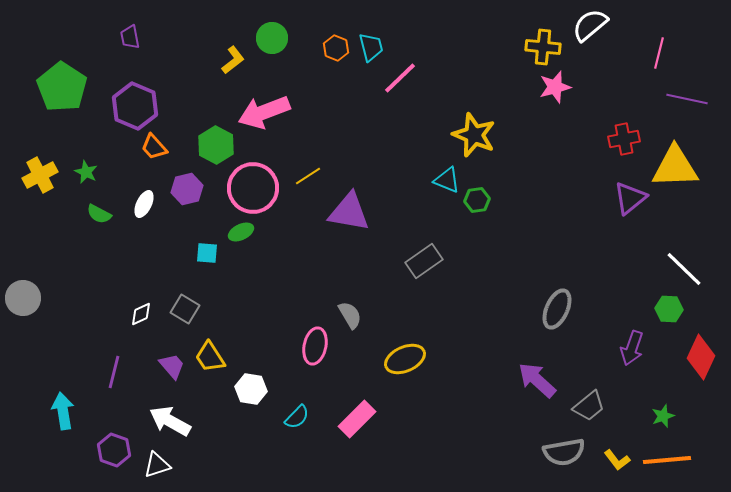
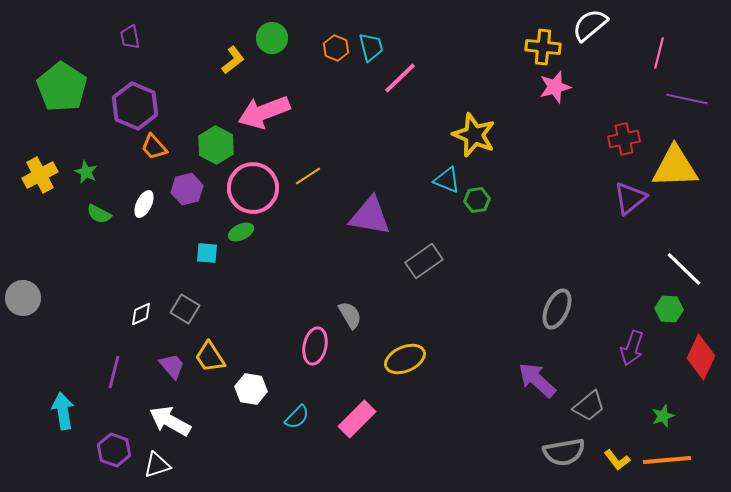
purple triangle at (349, 212): moved 21 px right, 4 px down
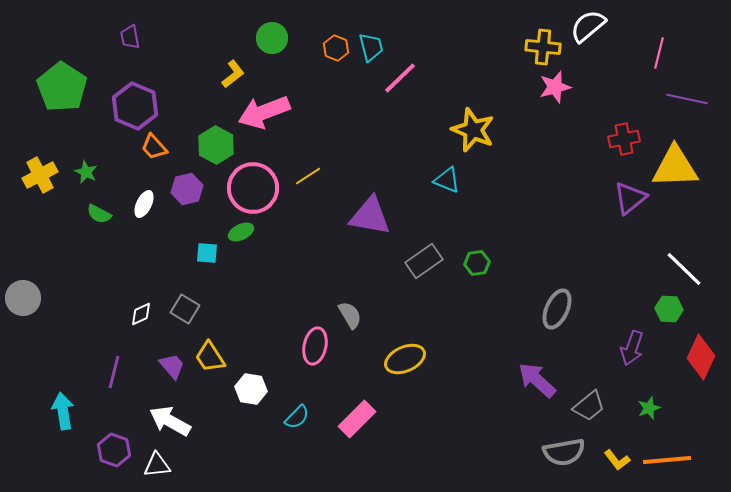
white semicircle at (590, 25): moved 2 px left, 1 px down
yellow L-shape at (233, 60): moved 14 px down
yellow star at (474, 135): moved 1 px left, 5 px up
green hexagon at (477, 200): moved 63 px down
green star at (663, 416): moved 14 px left, 8 px up
white triangle at (157, 465): rotated 12 degrees clockwise
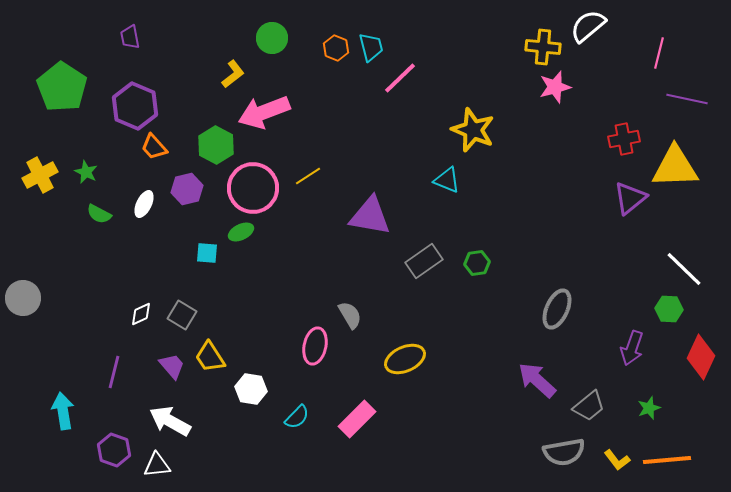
gray square at (185, 309): moved 3 px left, 6 px down
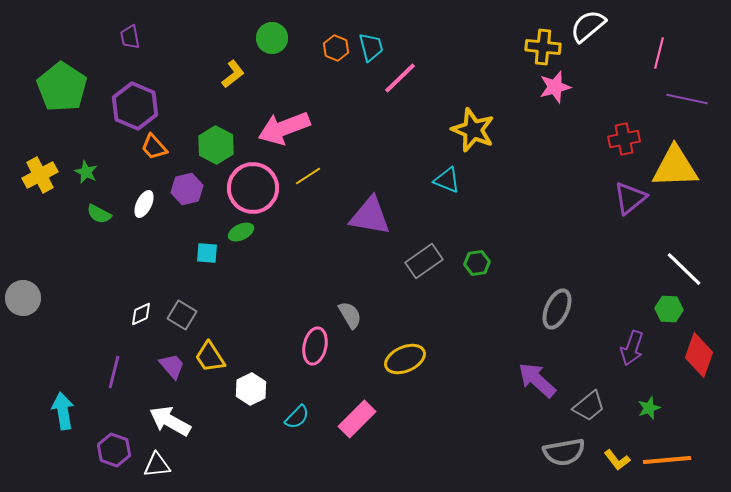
pink arrow at (264, 112): moved 20 px right, 16 px down
red diamond at (701, 357): moved 2 px left, 2 px up; rotated 6 degrees counterclockwise
white hexagon at (251, 389): rotated 24 degrees clockwise
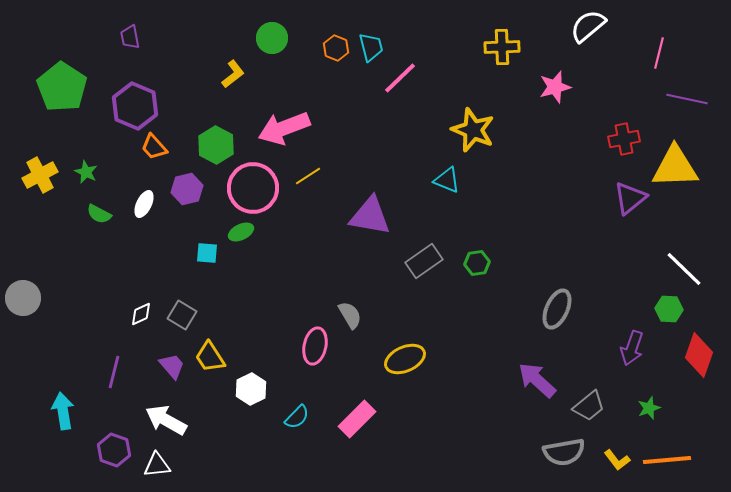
yellow cross at (543, 47): moved 41 px left; rotated 8 degrees counterclockwise
white arrow at (170, 421): moved 4 px left, 1 px up
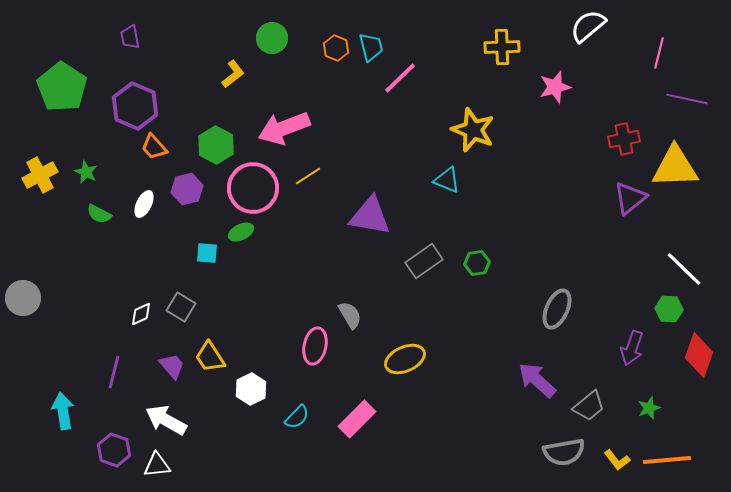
gray square at (182, 315): moved 1 px left, 8 px up
